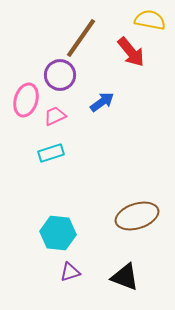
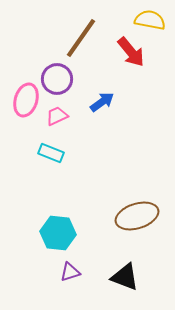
purple circle: moved 3 px left, 4 px down
pink trapezoid: moved 2 px right
cyan rectangle: rotated 40 degrees clockwise
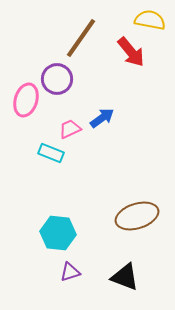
blue arrow: moved 16 px down
pink trapezoid: moved 13 px right, 13 px down
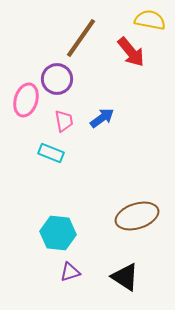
pink trapezoid: moved 6 px left, 8 px up; rotated 105 degrees clockwise
black triangle: rotated 12 degrees clockwise
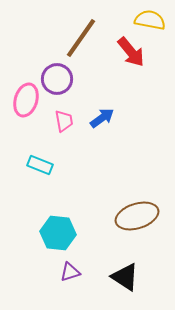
cyan rectangle: moved 11 px left, 12 px down
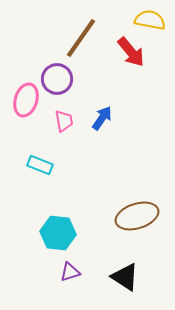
blue arrow: rotated 20 degrees counterclockwise
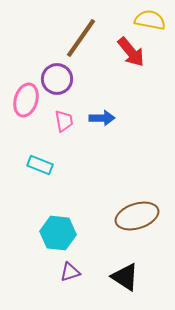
blue arrow: rotated 55 degrees clockwise
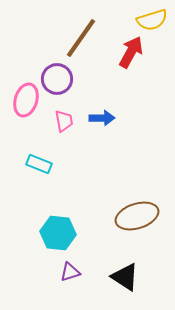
yellow semicircle: moved 2 px right; rotated 152 degrees clockwise
red arrow: rotated 112 degrees counterclockwise
cyan rectangle: moved 1 px left, 1 px up
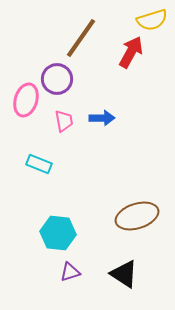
black triangle: moved 1 px left, 3 px up
